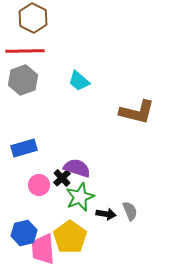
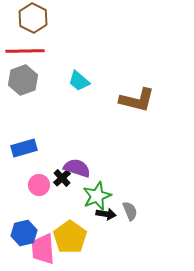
brown L-shape: moved 12 px up
green star: moved 17 px right, 1 px up
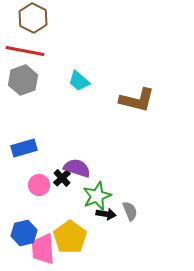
red line: rotated 12 degrees clockwise
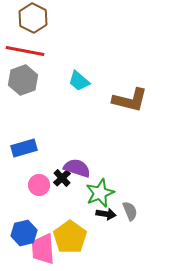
brown L-shape: moved 7 px left
green star: moved 3 px right, 3 px up
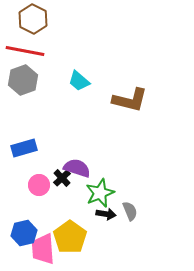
brown hexagon: moved 1 px down
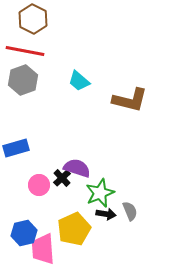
blue rectangle: moved 8 px left
yellow pentagon: moved 4 px right, 8 px up; rotated 12 degrees clockwise
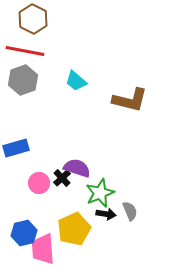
cyan trapezoid: moved 3 px left
pink circle: moved 2 px up
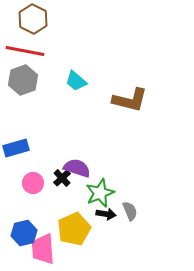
pink circle: moved 6 px left
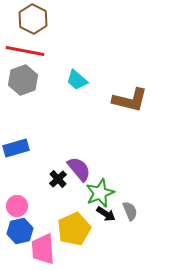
cyan trapezoid: moved 1 px right, 1 px up
purple semicircle: moved 2 px right, 1 px down; rotated 32 degrees clockwise
black cross: moved 4 px left, 1 px down
pink circle: moved 16 px left, 23 px down
black arrow: rotated 24 degrees clockwise
blue hexagon: moved 4 px left, 2 px up
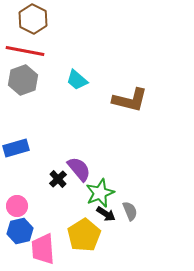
yellow pentagon: moved 10 px right, 6 px down; rotated 8 degrees counterclockwise
